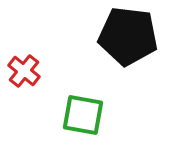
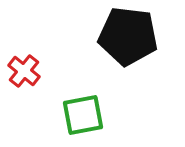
green square: rotated 21 degrees counterclockwise
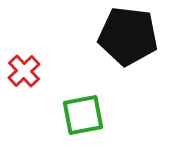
red cross: rotated 8 degrees clockwise
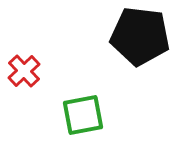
black pentagon: moved 12 px right
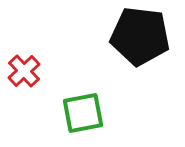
green square: moved 2 px up
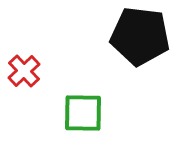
green square: rotated 12 degrees clockwise
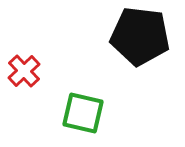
green square: rotated 12 degrees clockwise
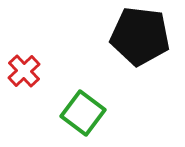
green square: rotated 24 degrees clockwise
